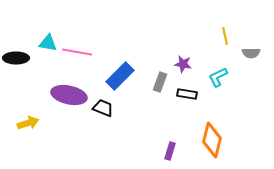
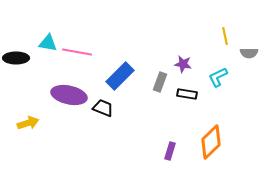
gray semicircle: moved 2 px left
orange diamond: moved 1 px left, 2 px down; rotated 32 degrees clockwise
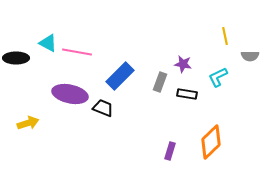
cyan triangle: rotated 18 degrees clockwise
gray semicircle: moved 1 px right, 3 px down
purple ellipse: moved 1 px right, 1 px up
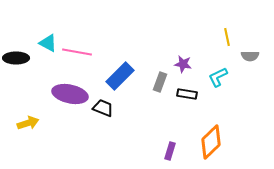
yellow line: moved 2 px right, 1 px down
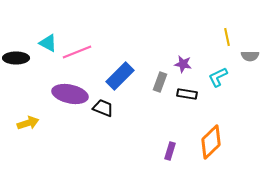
pink line: rotated 32 degrees counterclockwise
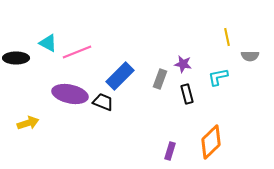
cyan L-shape: rotated 15 degrees clockwise
gray rectangle: moved 3 px up
black rectangle: rotated 66 degrees clockwise
black trapezoid: moved 6 px up
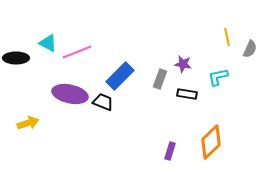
gray semicircle: moved 7 px up; rotated 66 degrees counterclockwise
black rectangle: rotated 66 degrees counterclockwise
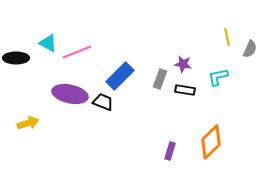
black rectangle: moved 2 px left, 4 px up
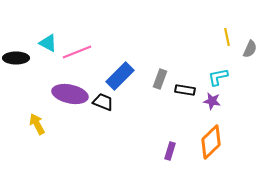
purple star: moved 29 px right, 37 px down
yellow arrow: moved 9 px right, 1 px down; rotated 100 degrees counterclockwise
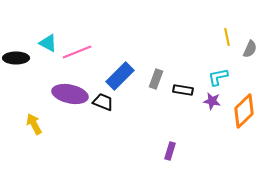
gray rectangle: moved 4 px left
black rectangle: moved 2 px left
yellow arrow: moved 3 px left
orange diamond: moved 33 px right, 31 px up
